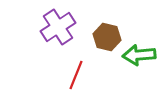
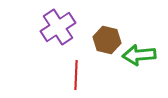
brown hexagon: moved 3 px down
red line: rotated 20 degrees counterclockwise
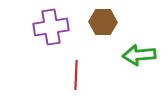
purple cross: moved 7 px left; rotated 24 degrees clockwise
brown hexagon: moved 4 px left, 18 px up; rotated 12 degrees counterclockwise
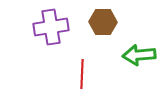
red line: moved 6 px right, 1 px up
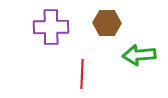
brown hexagon: moved 4 px right, 1 px down
purple cross: rotated 8 degrees clockwise
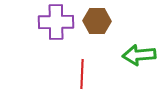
brown hexagon: moved 10 px left, 2 px up
purple cross: moved 5 px right, 5 px up
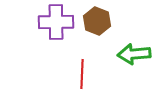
brown hexagon: rotated 20 degrees clockwise
green arrow: moved 5 px left, 1 px up
